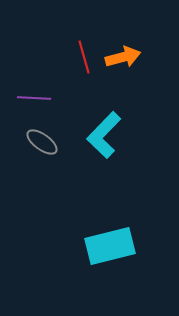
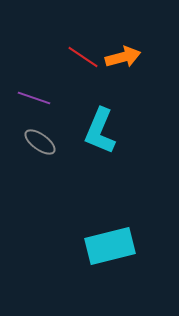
red line: moved 1 px left; rotated 40 degrees counterclockwise
purple line: rotated 16 degrees clockwise
cyan L-shape: moved 4 px left, 4 px up; rotated 21 degrees counterclockwise
gray ellipse: moved 2 px left
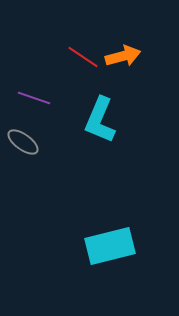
orange arrow: moved 1 px up
cyan L-shape: moved 11 px up
gray ellipse: moved 17 px left
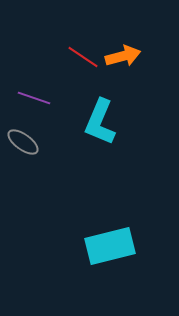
cyan L-shape: moved 2 px down
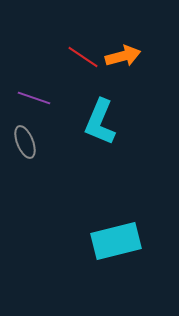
gray ellipse: moved 2 px right; rotated 32 degrees clockwise
cyan rectangle: moved 6 px right, 5 px up
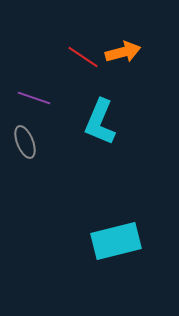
orange arrow: moved 4 px up
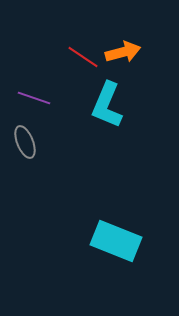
cyan L-shape: moved 7 px right, 17 px up
cyan rectangle: rotated 36 degrees clockwise
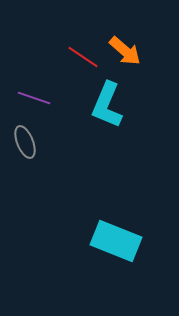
orange arrow: moved 2 px right, 1 px up; rotated 56 degrees clockwise
